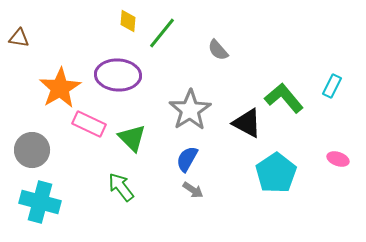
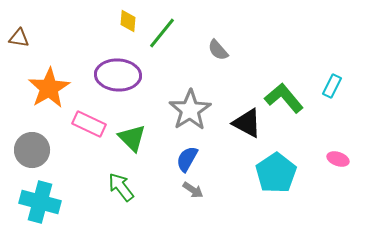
orange star: moved 11 px left
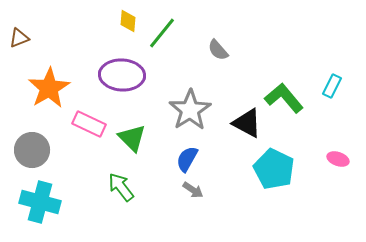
brown triangle: rotated 30 degrees counterclockwise
purple ellipse: moved 4 px right
cyan pentagon: moved 2 px left, 4 px up; rotated 12 degrees counterclockwise
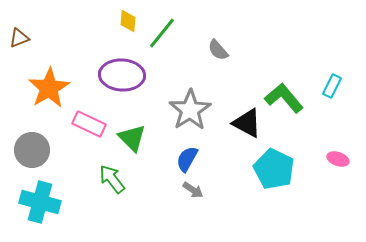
green arrow: moved 9 px left, 8 px up
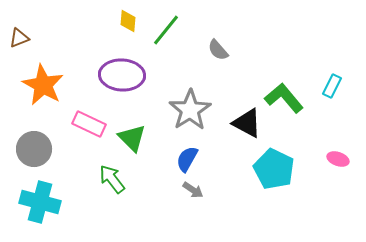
green line: moved 4 px right, 3 px up
orange star: moved 6 px left, 3 px up; rotated 12 degrees counterclockwise
gray circle: moved 2 px right, 1 px up
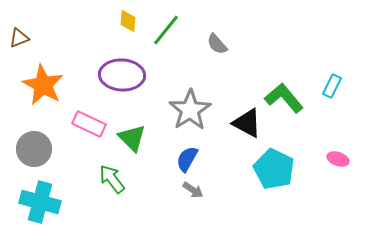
gray semicircle: moved 1 px left, 6 px up
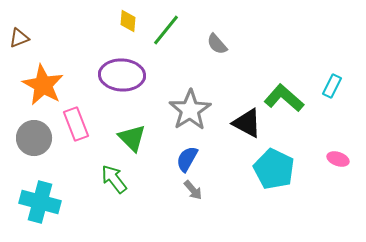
green L-shape: rotated 9 degrees counterclockwise
pink rectangle: moved 13 px left; rotated 44 degrees clockwise
gray circle: moved 11 px up
green arrow: moved 2 px right
gray arrow: rotated 15 degrees clockwise
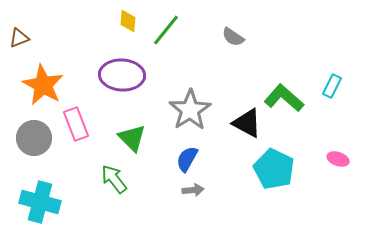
gray semicircle: moved 16 px right, 7 px up; rotated 15 degrees counterclockwise
gray arrow: rotated 55 degrees counterclockwise
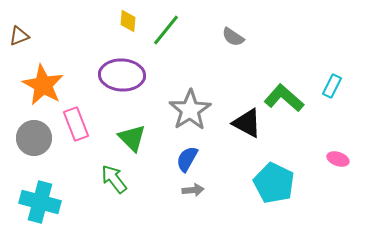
brown triangle: moved 2 px up
cyan pentagon: moved 14 px down
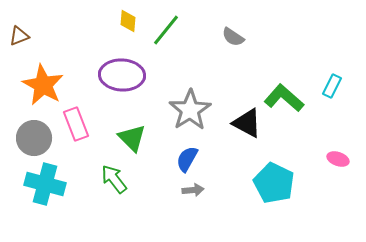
cyan cross: moved 5 px right, 18 px up
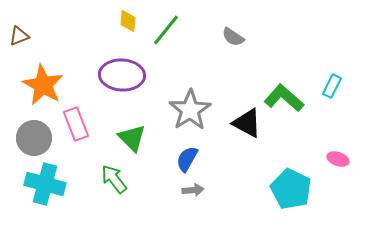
cyan pentagon: moved 17 px right, 6 px down
